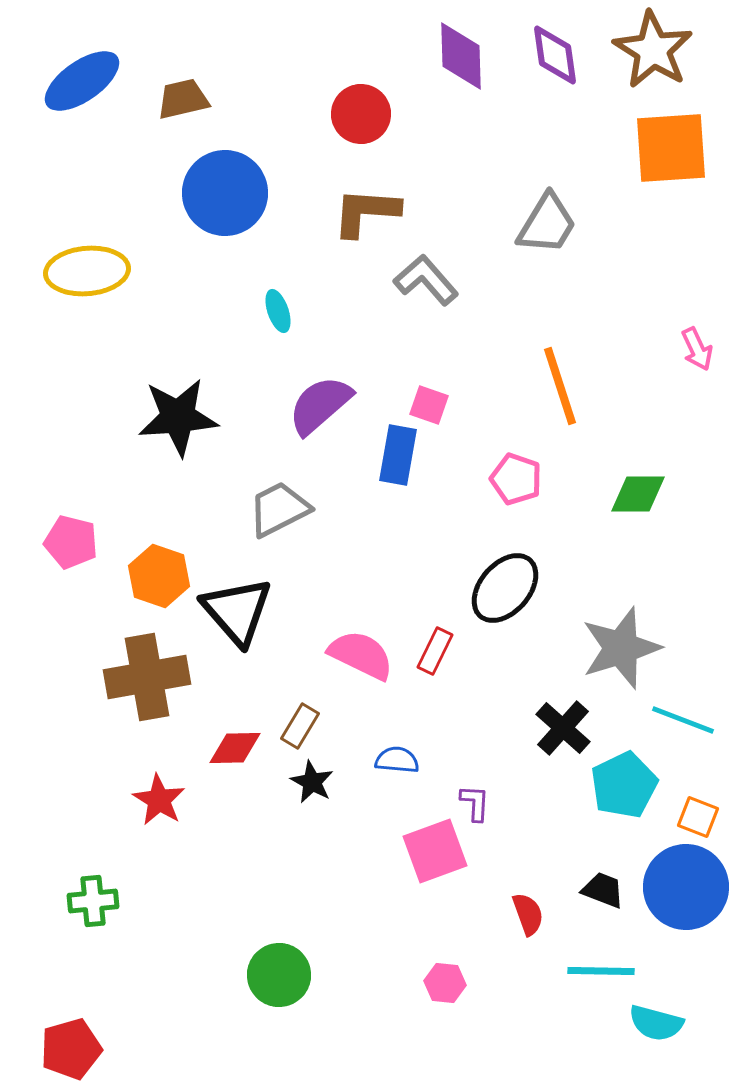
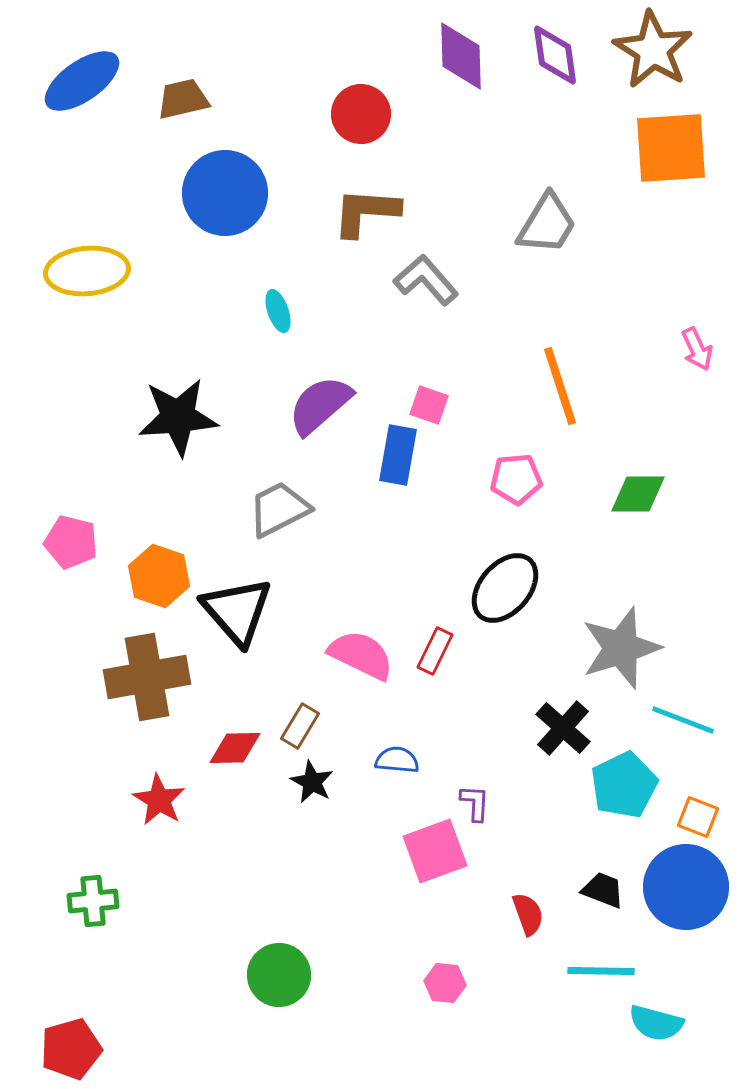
pink pentagon at (516, 479): rotated 24 degrees counterclockwise
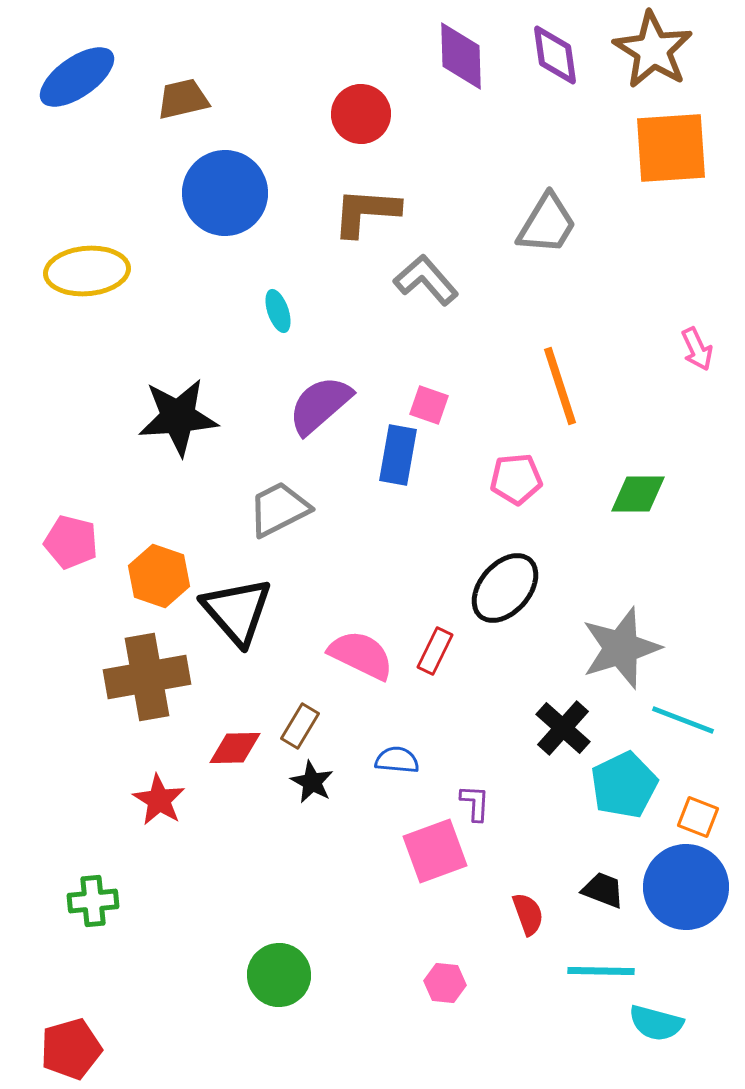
blue ellipse at (82, 81): moved 5 px left, 4 px up
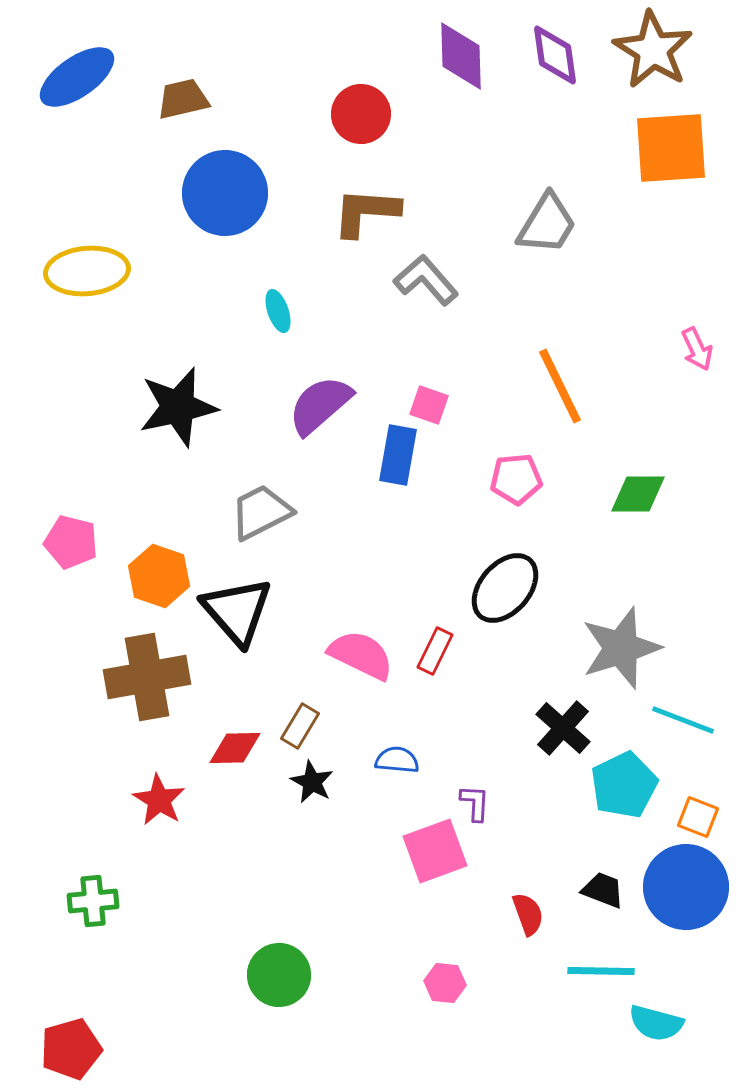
orange line at (560, 386): rotated 8 degrees counterclockwise
black star at (178, 417): moved 10 px up; rotated 8 degrees counterclockwise
gray trapezoid at (279, 509): moved 18 px left, 3 px down
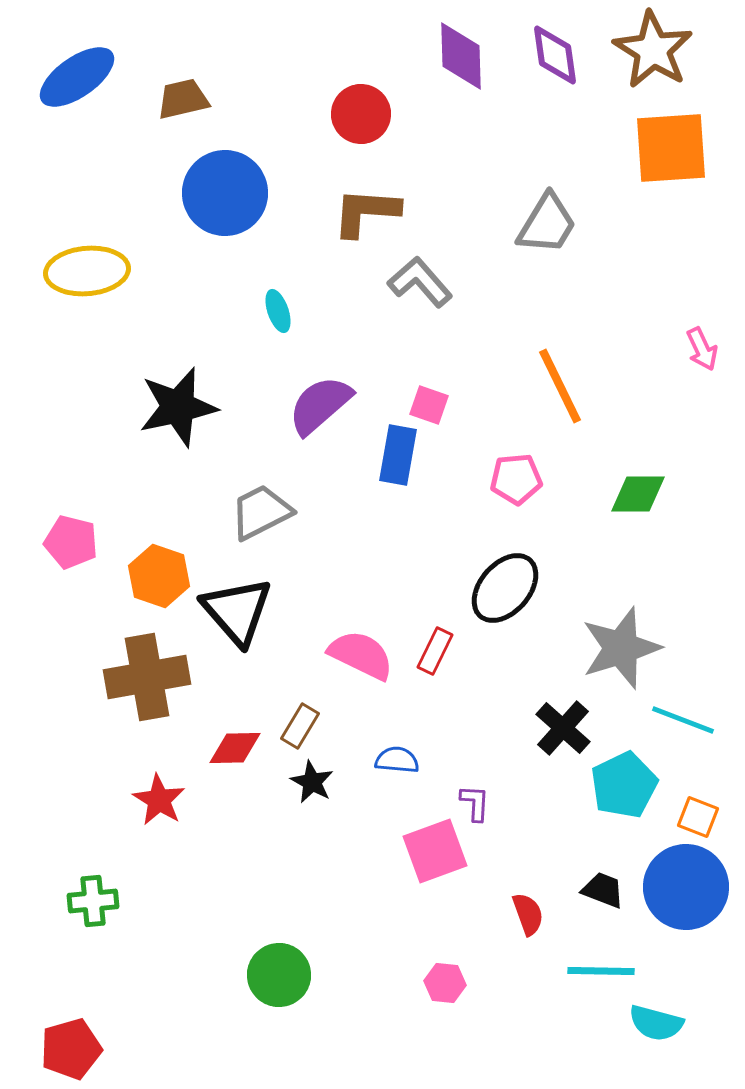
gray L-shape at (426, 280): moved 6 px left, 2 px down
pink arrow at (697, 349): moved 5 px right
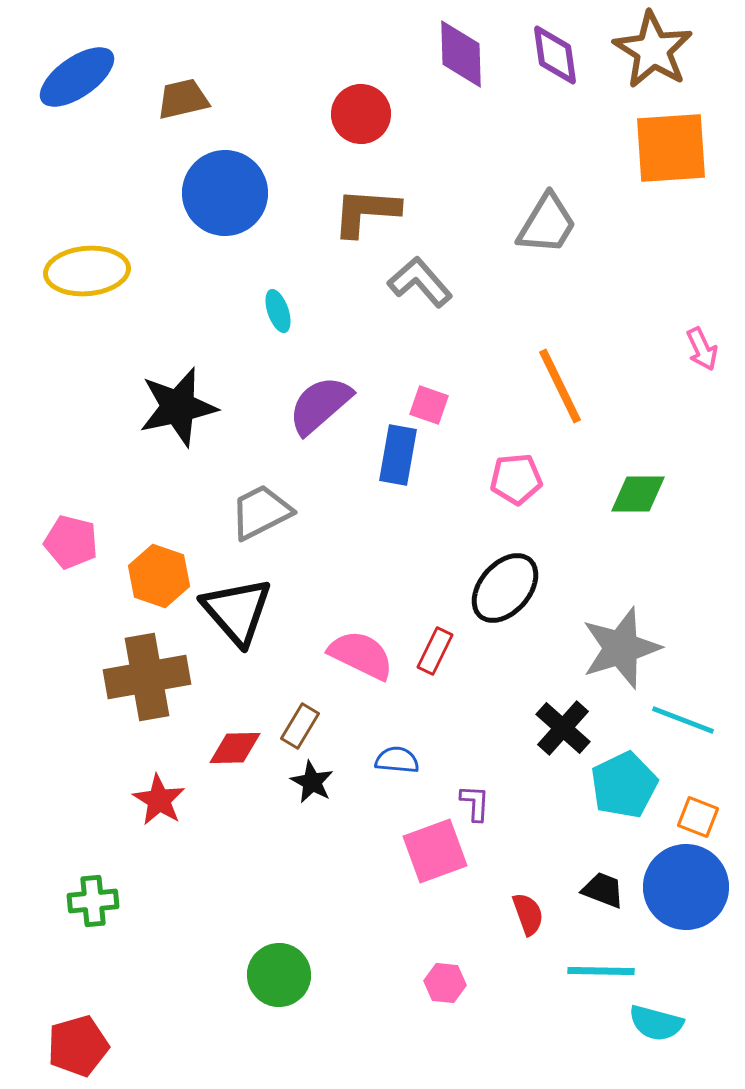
purple diamond at (461, 56): moved 2 px up
red pentagon at (71, 1049): moved 7 px right, 3 px up
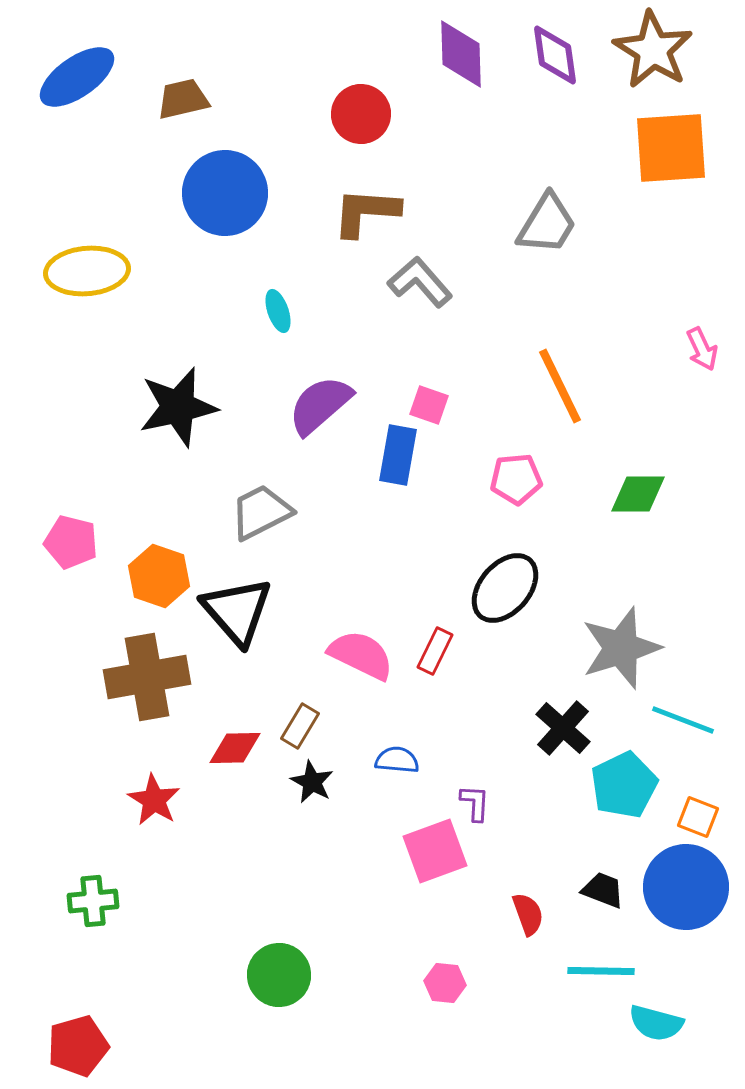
red star at (159, 800): moved 5 px left
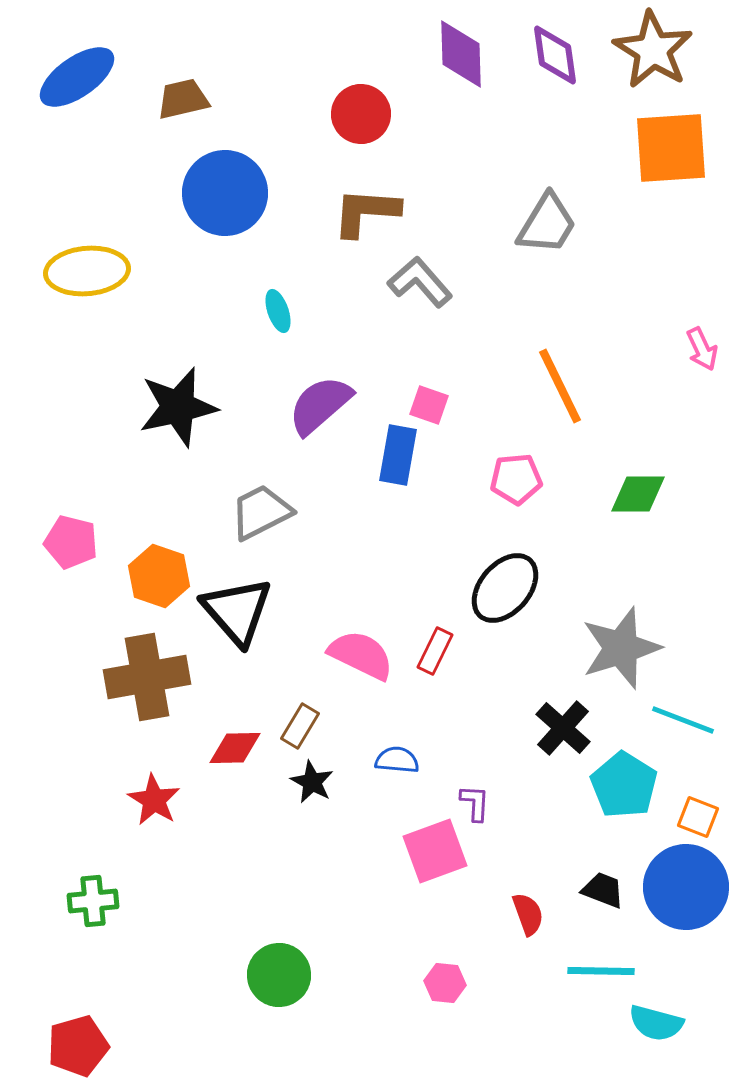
cyan pentagon at (624, 785): rotated 14 degrees counterclockwise
